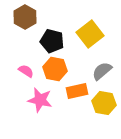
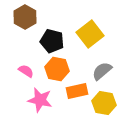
orange hexagon: moved 2 px right
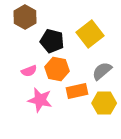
pink semicircle: moved 3 px right; rotated 126 degrees clockwise
yellow hexagon: rotated 10 degrees counterclockwise
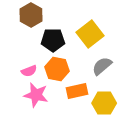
brown hexagon: moved 6 px right, 2 px up
black pentagon: moved 1 px right, 1 px up; rotated 15 degrees counterclockwise
gray semicircle: moved 5 px up
pink star: moved 4 px left, 5 px up
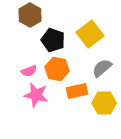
brown hexagon: moved 1 px left
black pentagon: rotated 20 degrees clockwise
gray semicircle: moved 2 px down
